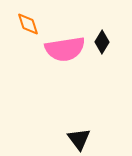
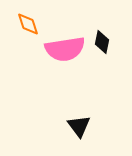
black diamond: rotated 20 degrees counterclockwise
black triangle: moved 13 px up
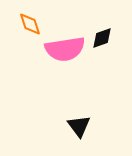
orange diamond: moved 2 px right
black diamond: moved 4 px up; rotated 60 degrees clockwise
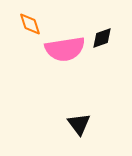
black triangle: moved 2 px up
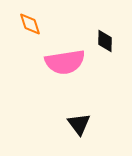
black diamond: moved 3 px right, 3 px down; rotated 70 degrees counterclockwise
pink semicircle: moved 13 px down
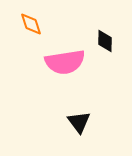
orange diamond: moved 1 px right
black triangle: moved 2 px up
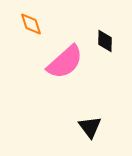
pink semicircle: rotated 33 degrees counterclockwise
black triangle: moved 11 px right, 5 px down
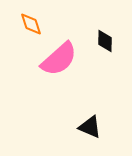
pink semicircle: moved 6 px left, 3 px up
black triangle: rotated 30 degrees counterclockwise
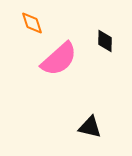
orange diamond: moved 1 px right, 1 px up
black triangle: rotated 10 degrees counterclockwise
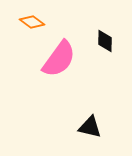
orange diamond: moved 1 px up; rotated 35 degrees counterclockwise
pink semicircle: rotated 12 degrees counterclockwise
